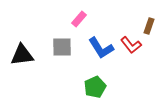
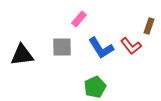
red L-shape: moved 1 px down
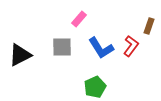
red L-shape: rotated 105 degrees counterclockwise
black triangle: moved 2 px left; rotated 20 degrees counterclockwise
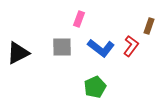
pink rectangle: rotated 21 degrees counterclockwise
blue L-shape: rotated 20 degrees counterclockwise
black triangle: moved 2 px left, 2 px up
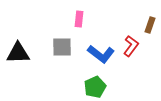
pink rectangle: rotated 14 degrees counterclockwise
brown rectangle: moved 1 px right, 1 px up
blue L-shape: moved 6 px down
black triangle: rotated 25 degrees clockwise
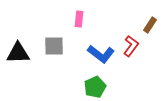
brown rectangle: rotated 14 degrees clockwise
gray square: moved 8 px left, 1 px up
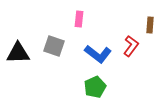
brown rectangle: rotated 28 degrees counterclockwise
gray square: rotated 20 degrees clockwise
blue L-shape: moved 3 px left
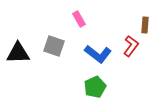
pink rectangle: rotated 35 degrees counterclockwise
brown rectangle: moved 5 px left
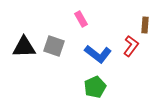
pink rectangle: moved 2 px right
black triangle: moved 6 px right, 6 px up
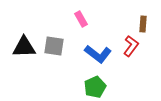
brown rectangle: moved 2 px left, 1 px up
gray square: rotated 10 degrees counterclockwise
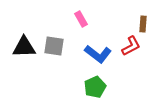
red L-shape: rotated 25 degrees clockwise
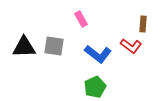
red L-shape: rotated 65 degrees clockwise
